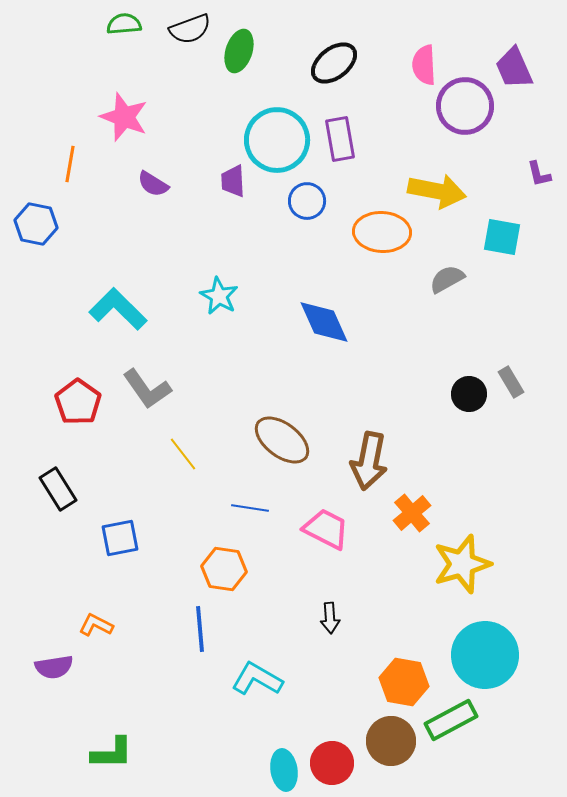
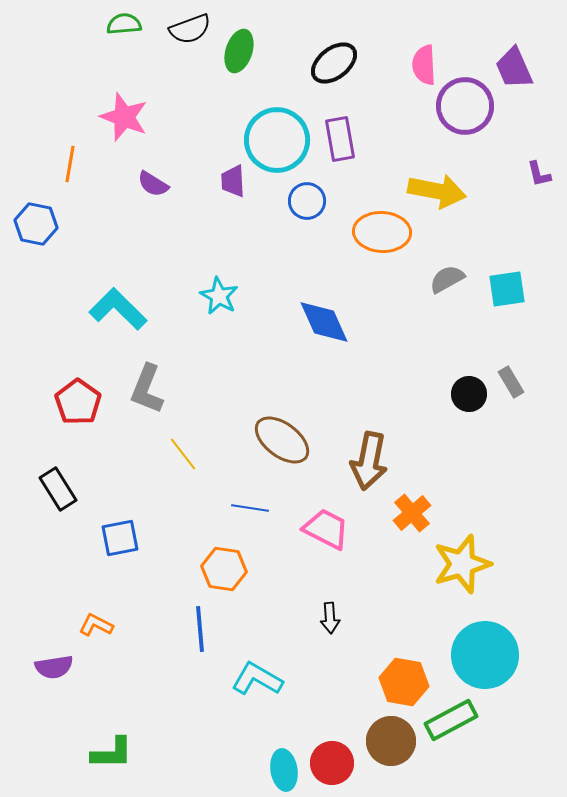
cyan square at (502, 237): moved 5 px right, 52 px down; rotated 18 degrees counterclockwise
gray L-shape at (147, 389): rotated 57 degrees clockwise
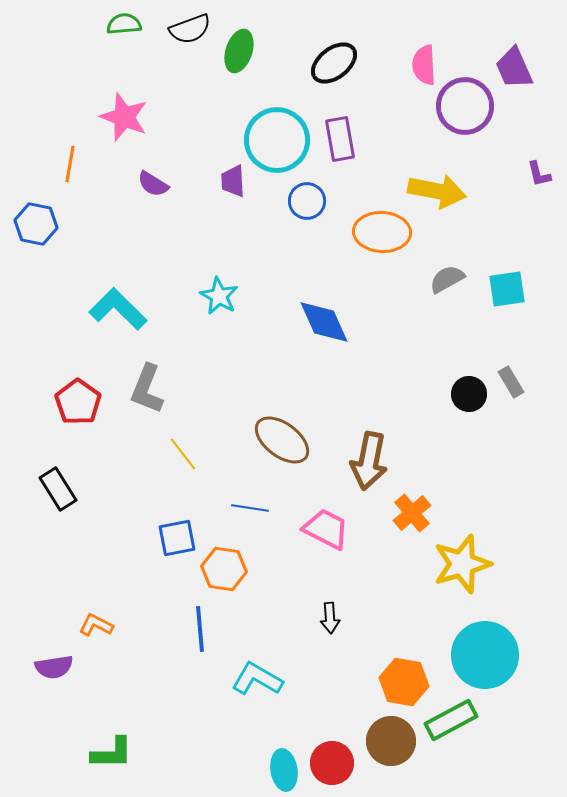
blue square at (120, 538): moved 57 px right
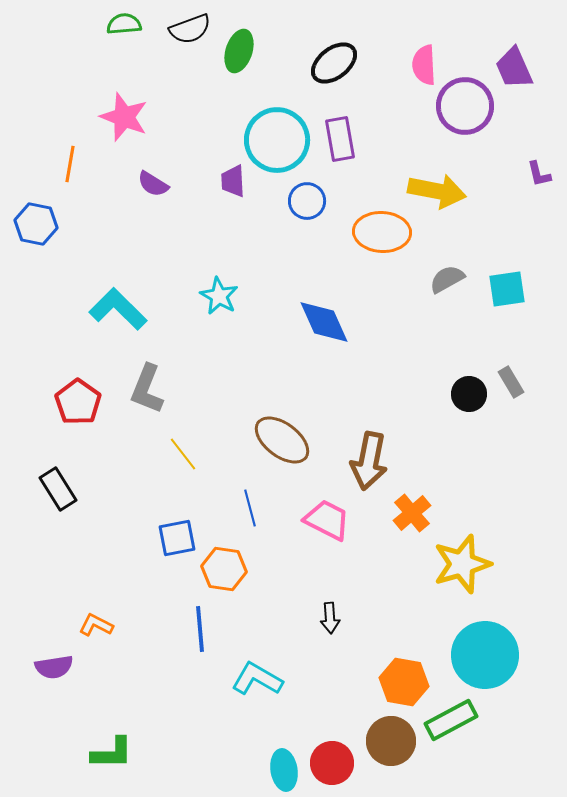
blue line at (250, 508): rotated 66 degrees clockwise
pink trapezoid at (326, 529): moved 1 px right, 9 px up
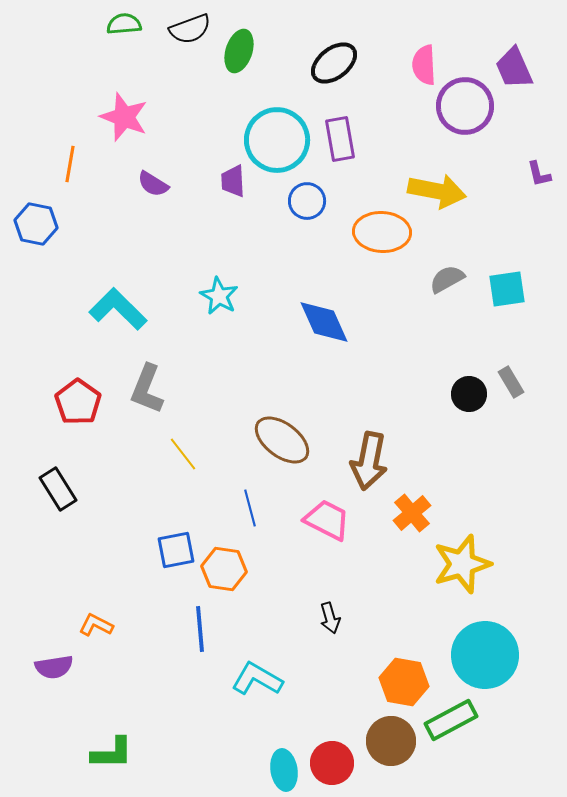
blue square at (177, 538): moved 1 px left, 12 px down
black arrow at (330, 618): rotated 12 degrees counterclockwise
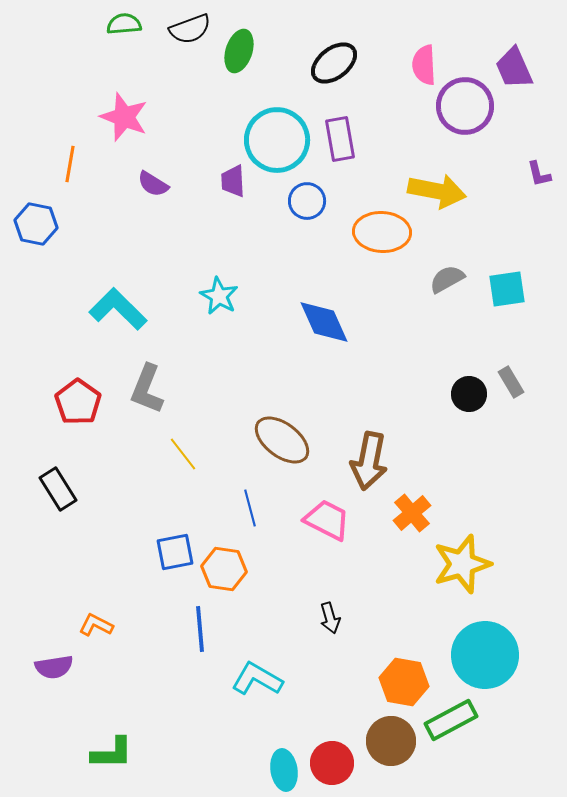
blue square at (176, 550): moved 1 px left, 2 px down
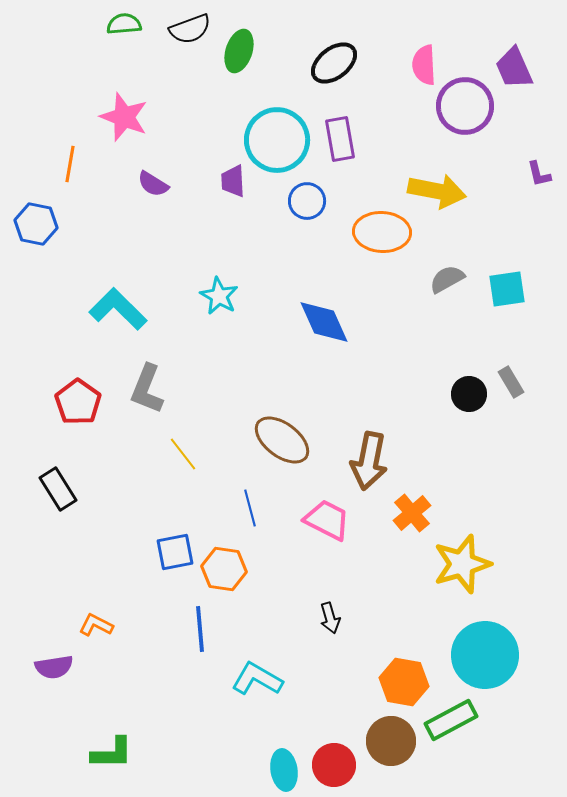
red circle at (332, 763): moved 2 px right, 2 px down
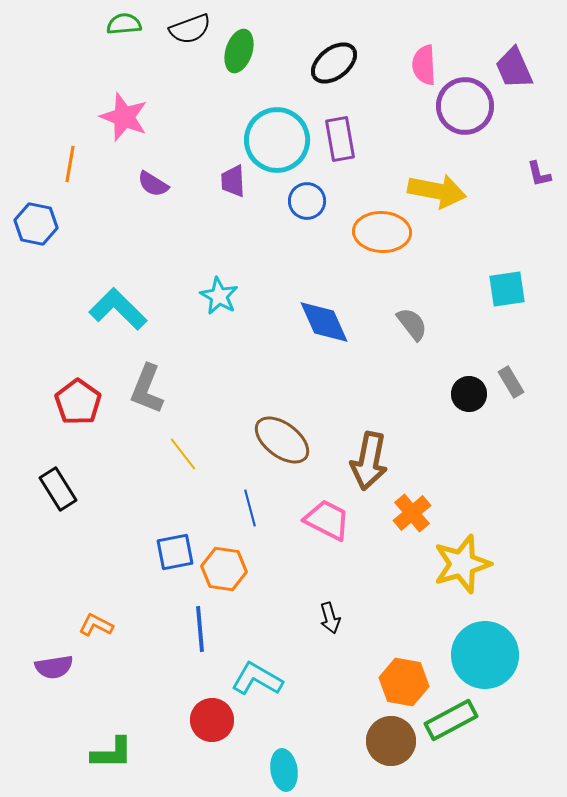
gray semicircle at (447, 279): moved 35 px left, 45 px down; rotated 81 degrees clockwise
red circle at (334, 765): moved 122 px left, 45 px up
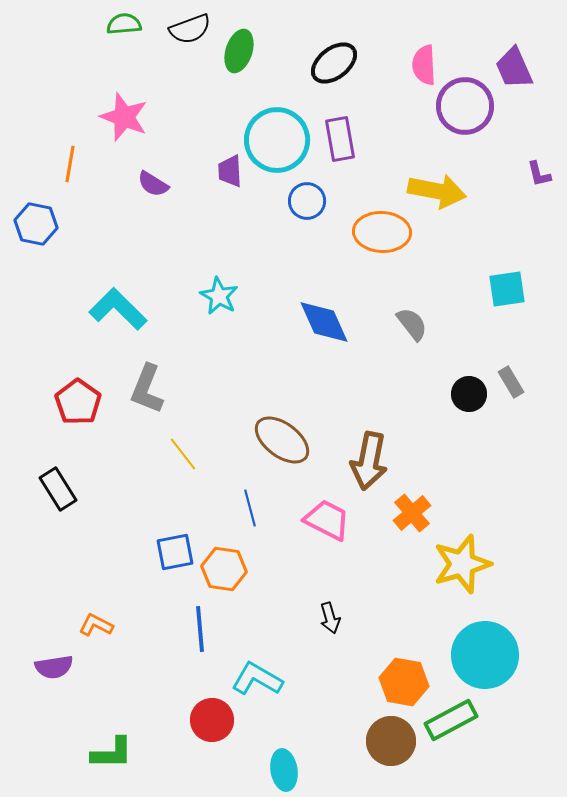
purple trapezoid at (233, 181): moved 3 px left, 10 px up
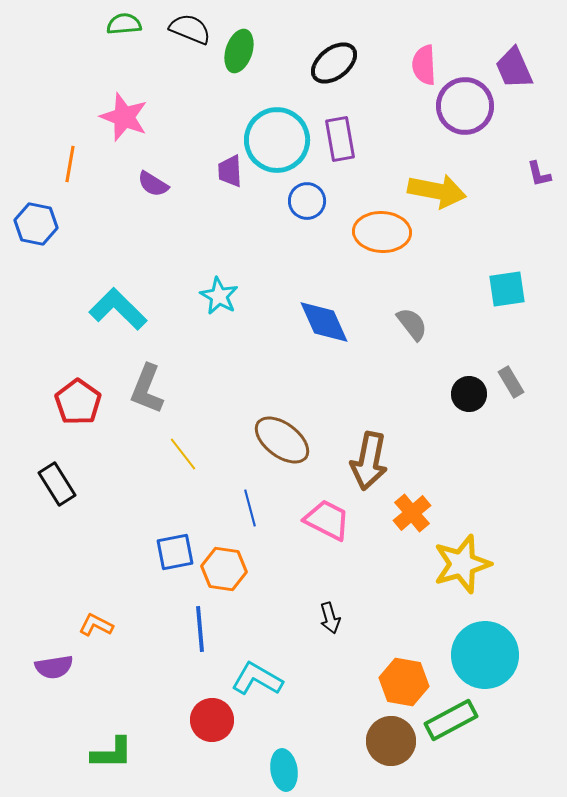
black semicircle at (190, 29): rotated 138 degrees counterclockwise
black rectangle at (58, 489): moved 1 px left, 5 px up
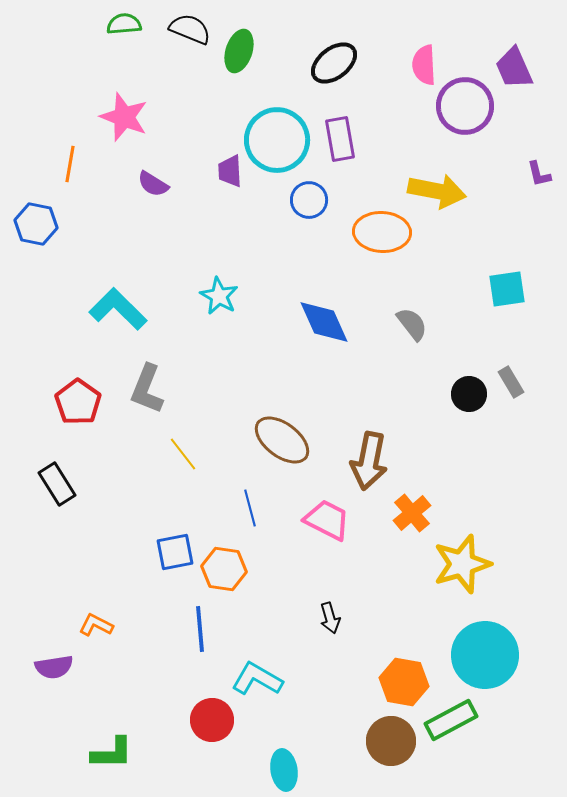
blue circle at (307, 201): moved 2 px right, 1 px up
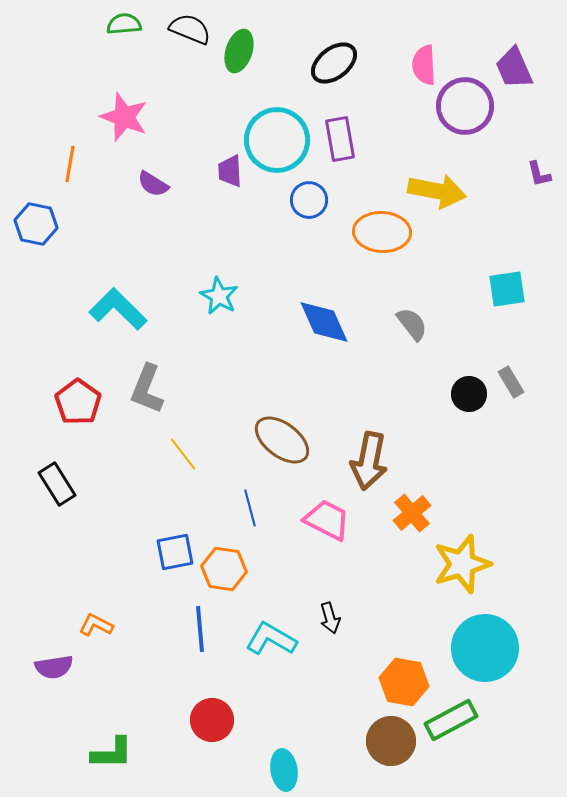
cyan circle at (485, 655): moved 7 px up
cyan L-shape at (257, 679): moved 14 px right, 40 px up
